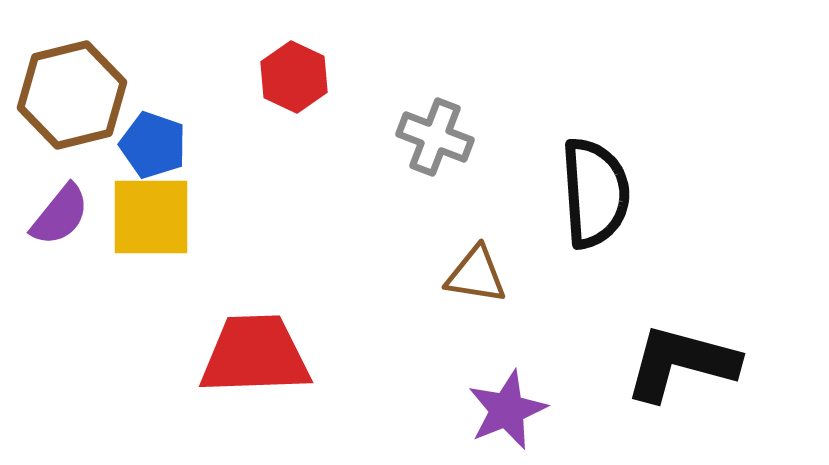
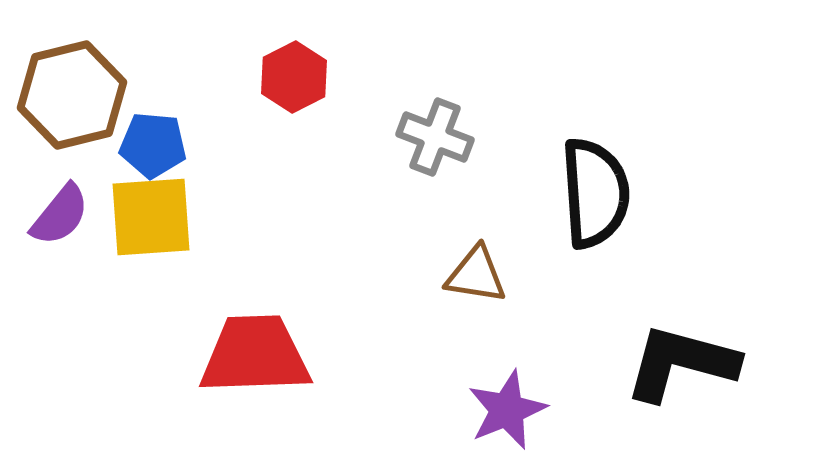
red hexagon: rotated 8 degrees clockwise
blue pentagon: rotated 14 degrees counterclockwise
yellow square: rotated 4 degrees counterclockwise
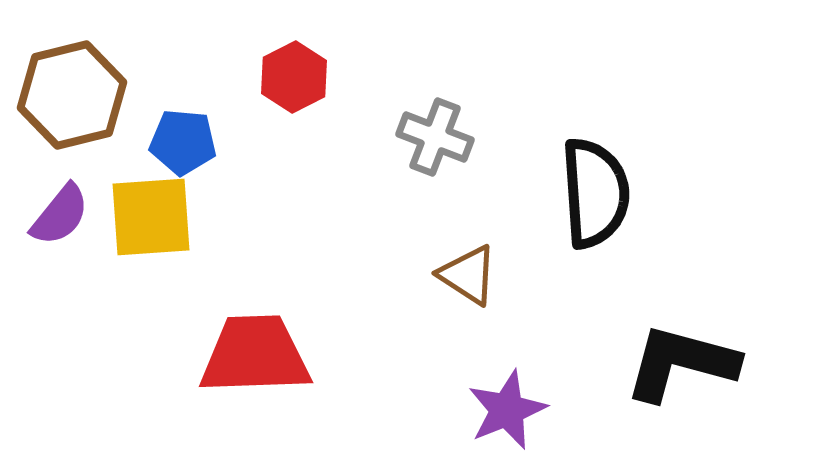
blue pentagon: moved 30 px right, 3 px up
brown triangle: moved 8 px left; rotated 24 degrees clockwise
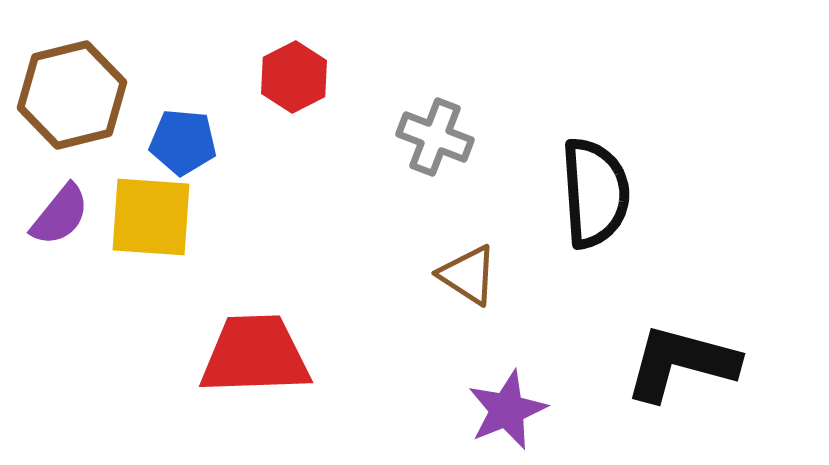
yellow square: rotated 8 degrees clockwise
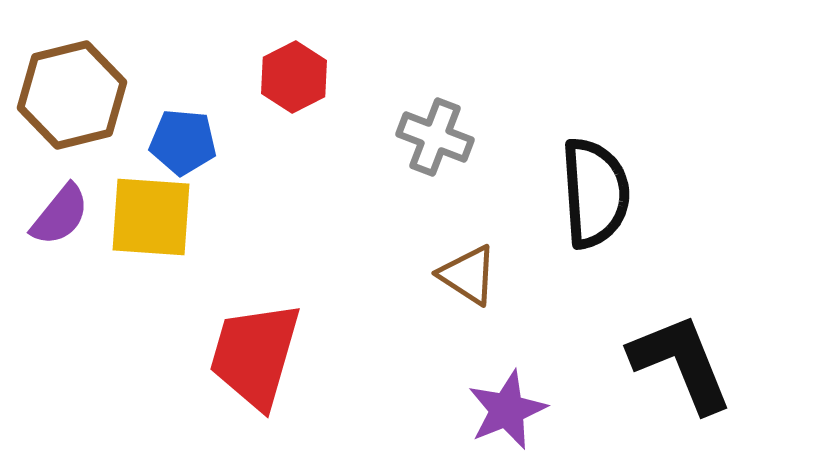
red trapezoid: rotated 72 degrees counterclockwise
black L-shape: rotated 53 degrees clockwise
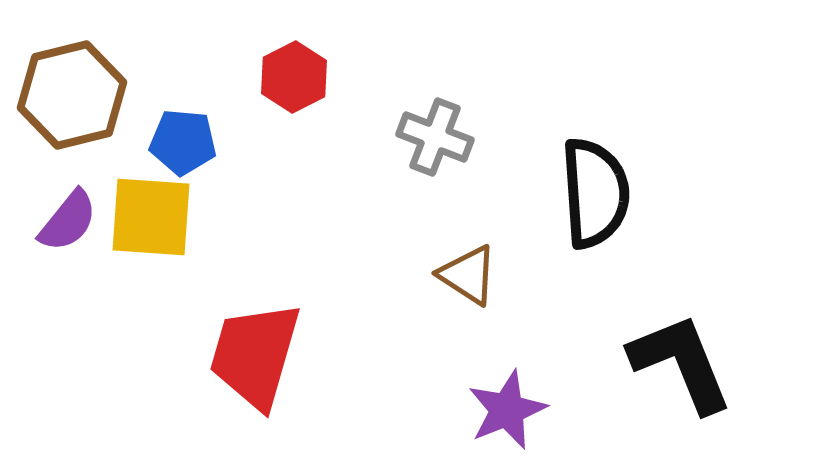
purple semicircle: moved 8 px right, 6 px down
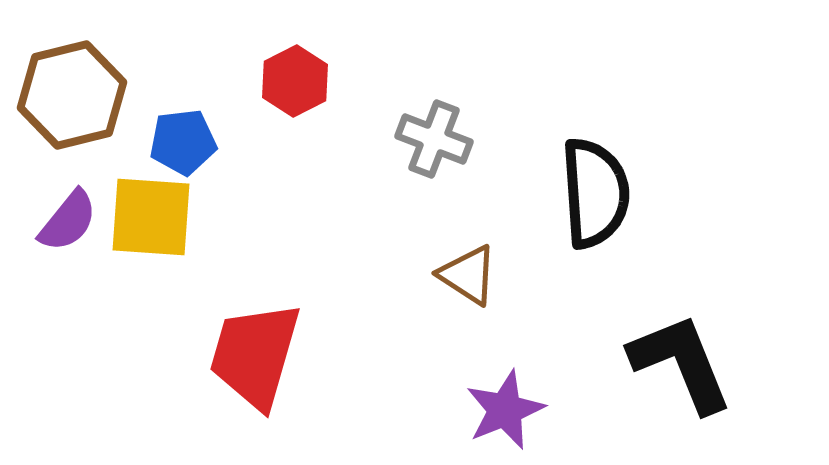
red hexagon: moved 1 px right, 4 px down
gray cross: moved 1 px left, 2 px down
blue pentagon: rotated 12 degrees counterclockwise
purple star: moved 2 px left
